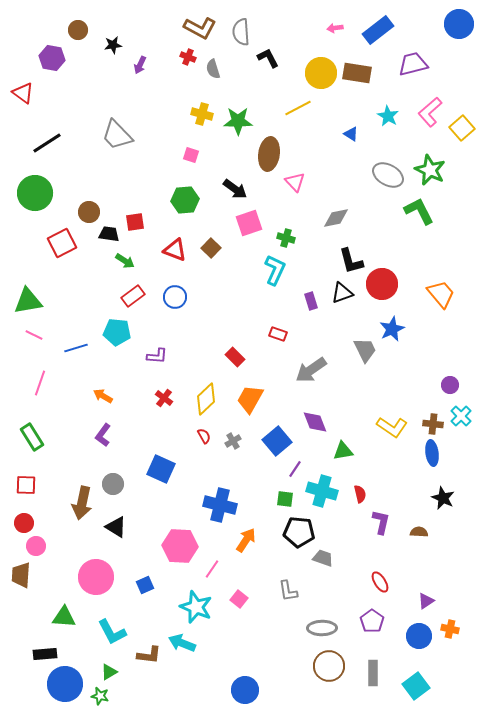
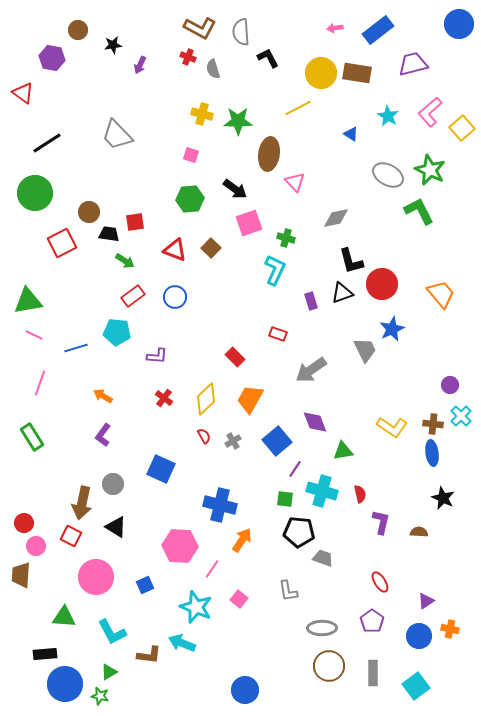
green hexagon at (185, 200): moved 5 px right, 1 px up
red square at (26, 485): moved 45 px right, 51 px down; rotated 25 degrees clockwise
orange arrow at (246, 540): moved 4 px left
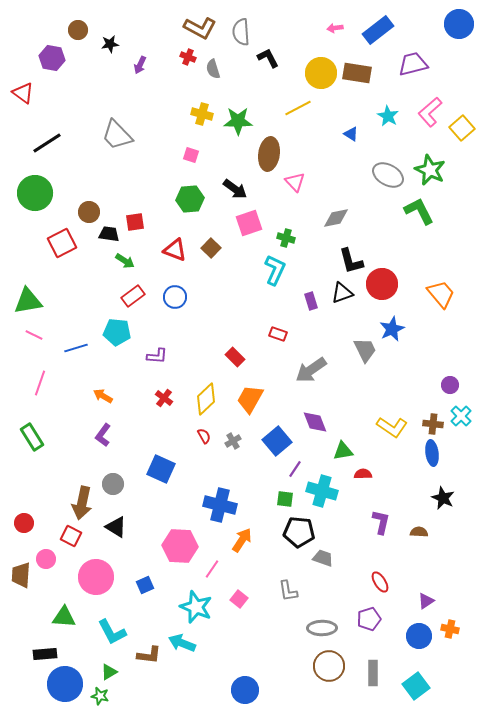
black star at (113, 45): moved 3 px left, 1 px up
red semicircle at (360, 494): moved 3 px right, 20 px up; rotated 78 degrees counterclockwise
pink circle at (36, 546): moved 10 px right, 13 px down
purple pentagon at (372, 621): moved 3 px left, 2 px up; rotated 20 degrees clockwise
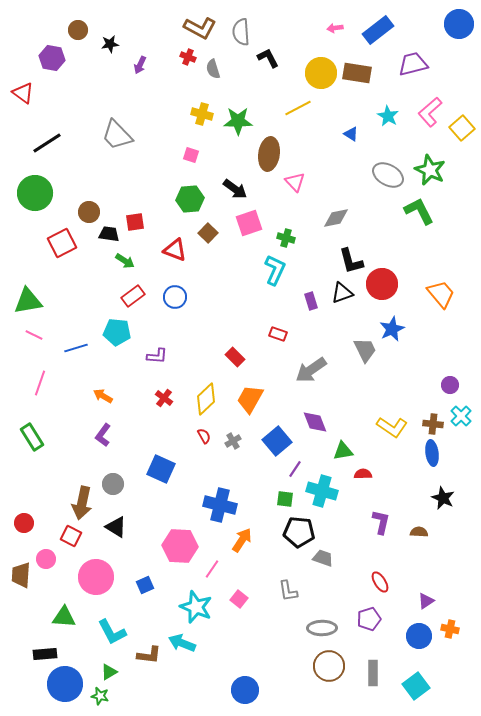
brown square at (211, 248): moved 3 px left, 15 px up
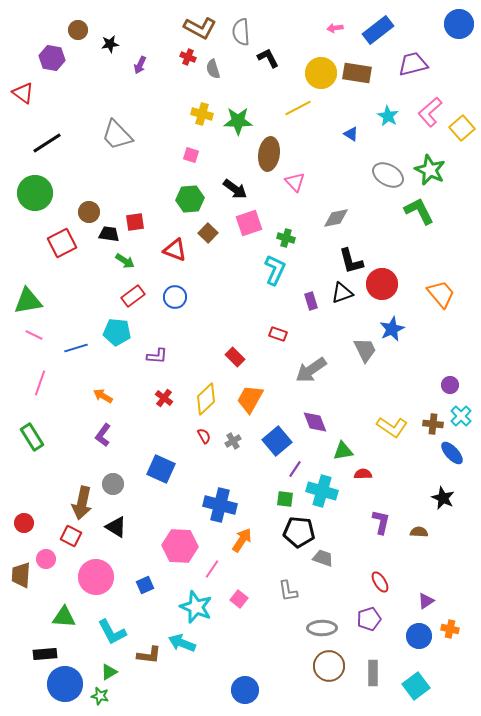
blue ellipse at (432, 453): moved 20 px right; rotated 35 degrees counterclockwise
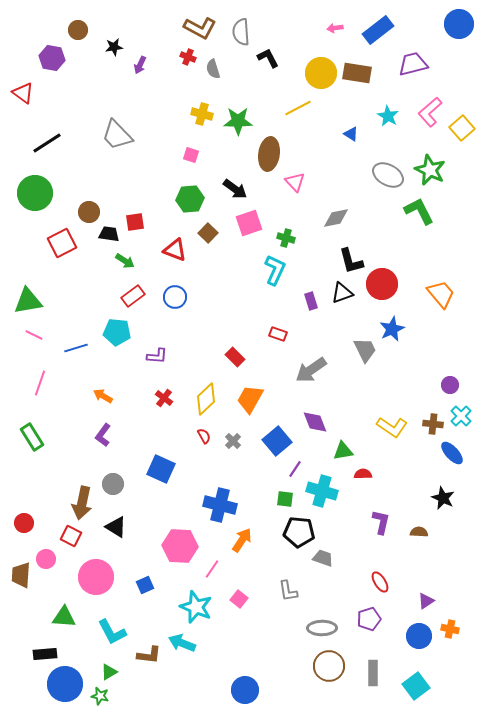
black star at (110, 44): moved 4 px right, 3 px down
gray cross at (233, 441): rotated 14 degrees counterclockwise
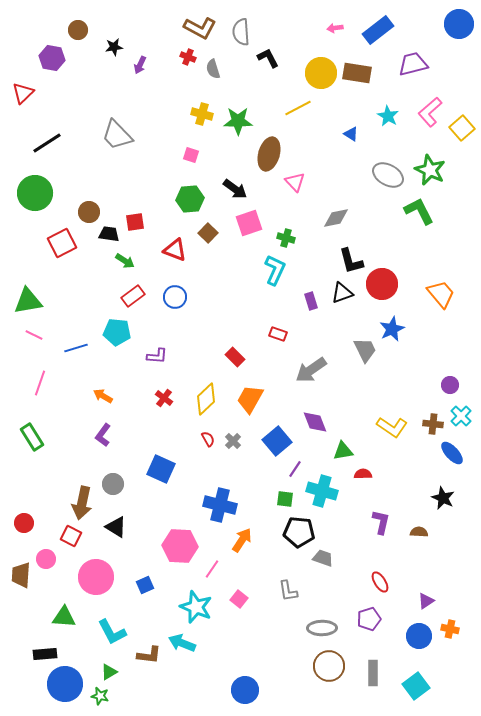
red triangle at (23, 93): rotated 40 degrees clockwise
brown ellipse at (269, 154): rotated 8 degrees clockwise
red semicircle at (204, 436): moved 4 px right, 3 px down
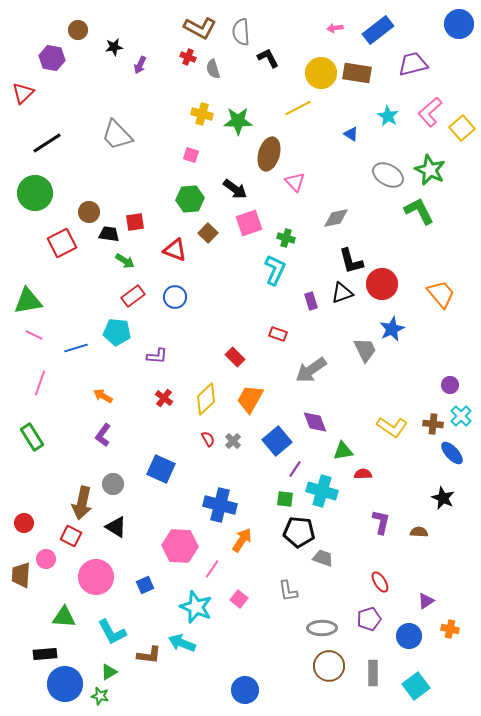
blue circle at (419, 636): moved 10 px left
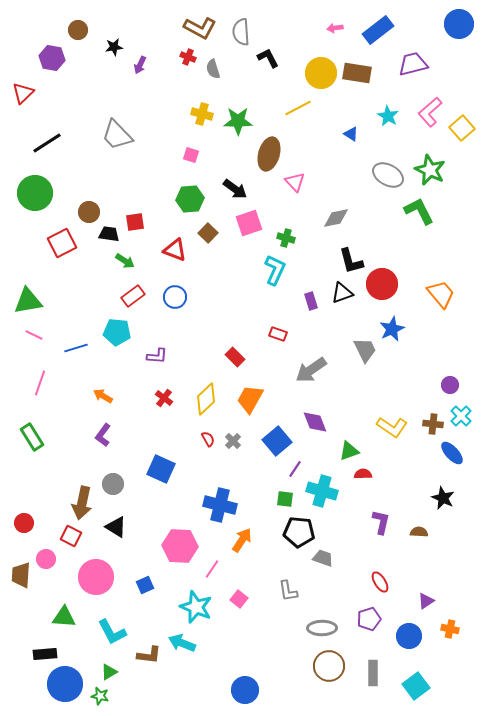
green triangle at (343, 451): moved 6 px right; rotated 10 degrees counterclockwise
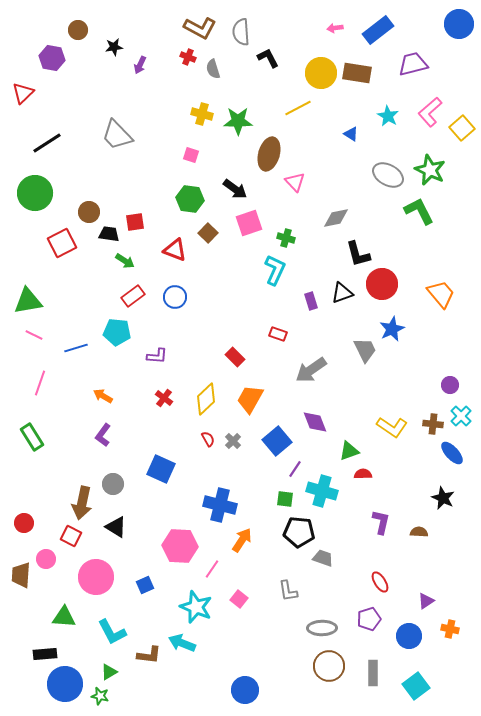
green hexagon at (190, 199): rotated 12 degrees clockwise
black L-shape at (351, 261): moved 7 px right, 7 px up
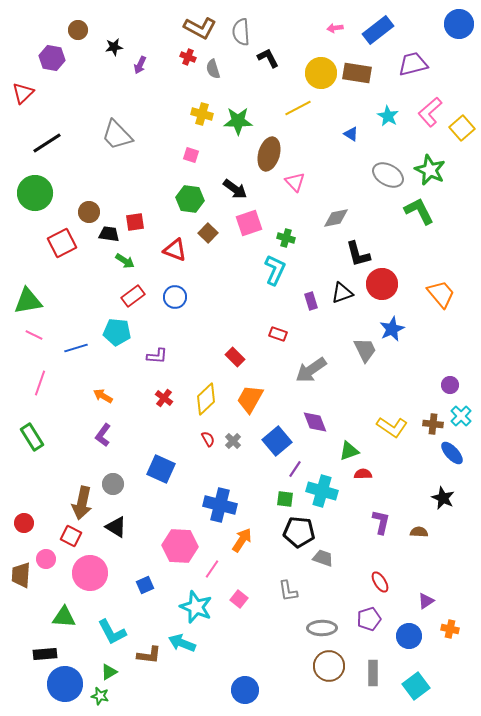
pink circle at (96, 577): moved 6 px left, 4 px up
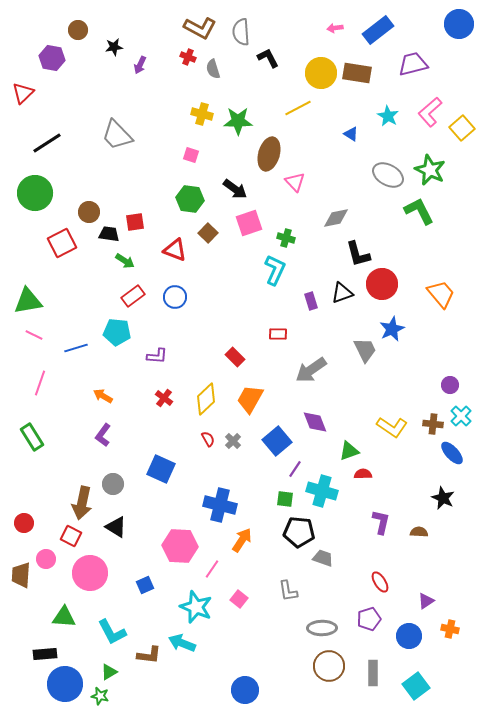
red rectangle at (278, 334): rotated 18 degrees counterclockwise
